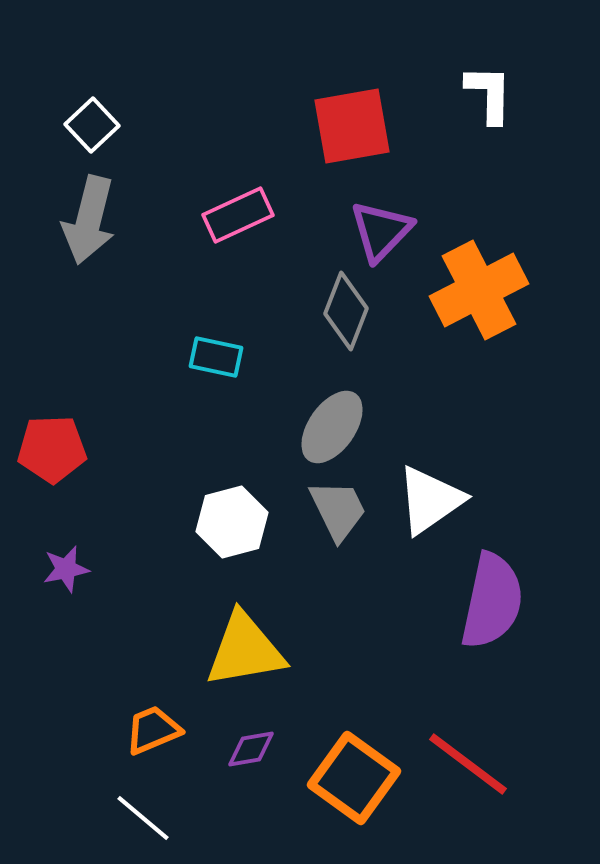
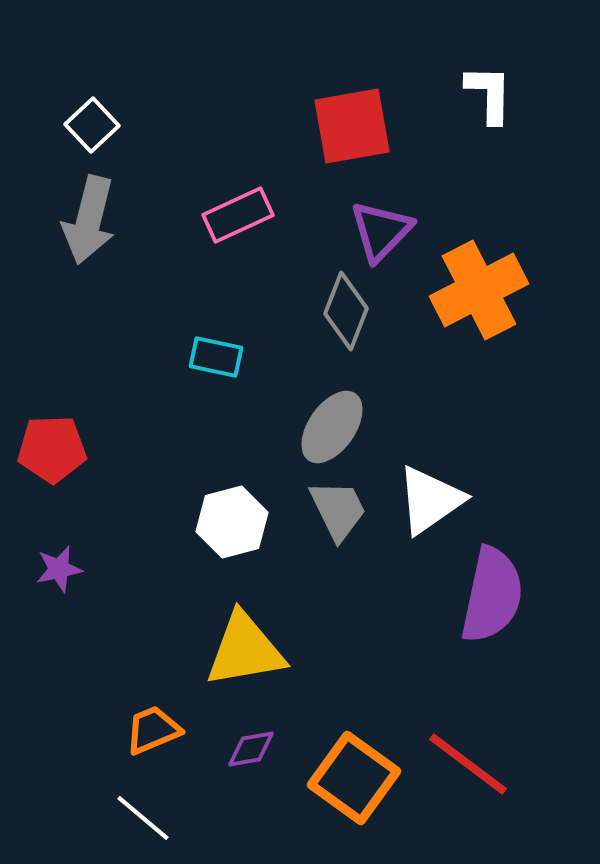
purple star: moved 7 px left
purple semicircle: moved 6 px up
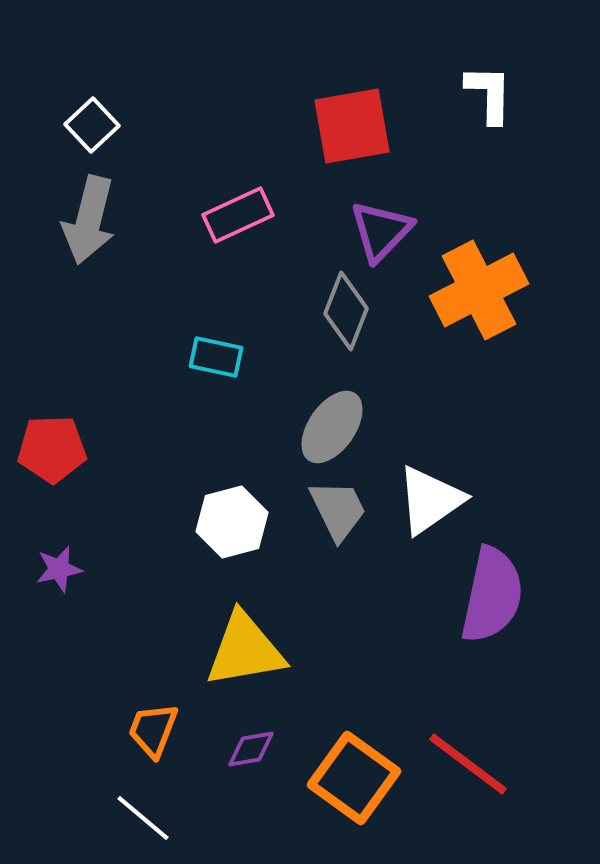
orange trapezoid: rotated 46 degrees counterclockwise
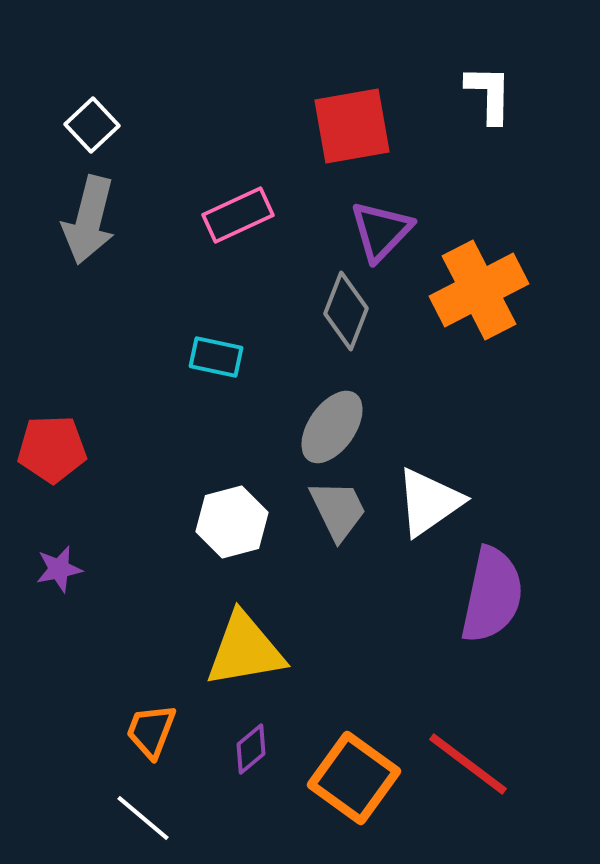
white triangle: moved 1 px left, 2 px down
orange trapezoid: moved 2 px left, 1 px down
purple diamond: rotated 30 degrees counterclockwise
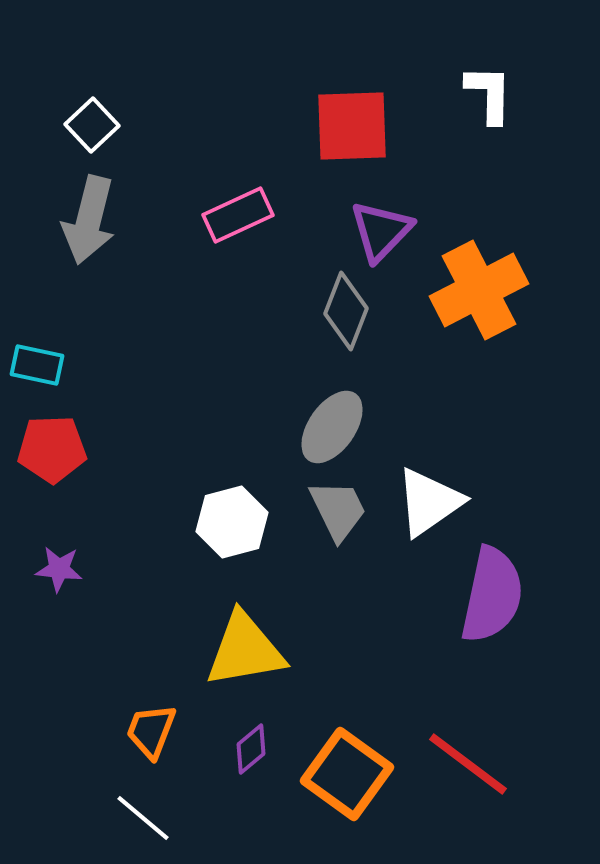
red square: rotated 8 degrees clockwise
cyan rectangle: moved 179 px left, 8 px down
purple star: rotated 18 degrees clockwise
orange square: moved 7 px left, 4 px up
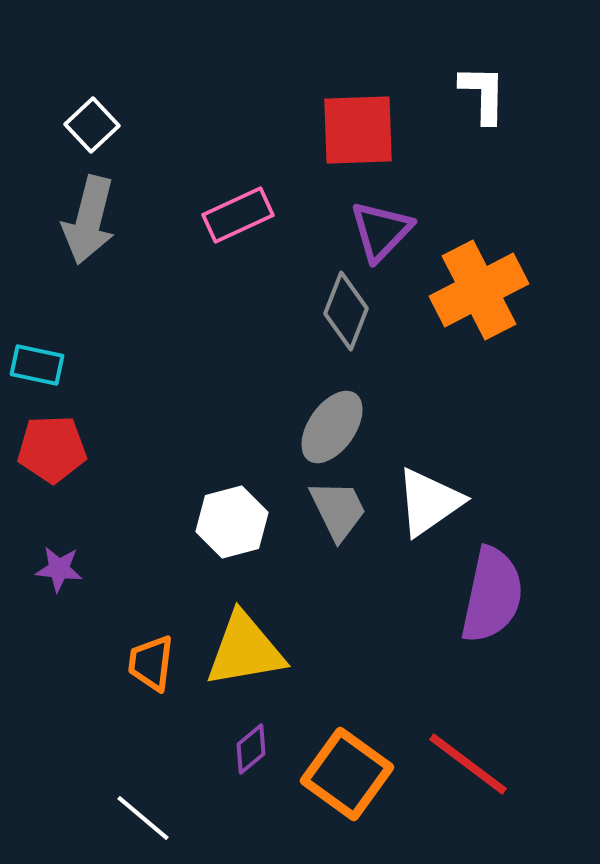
white L-shape: moved 6 px left
red square: moved 6 px right, 4 px down
orange trapezoid: moved 68 px up; rotated 14 degrees counterclockwise
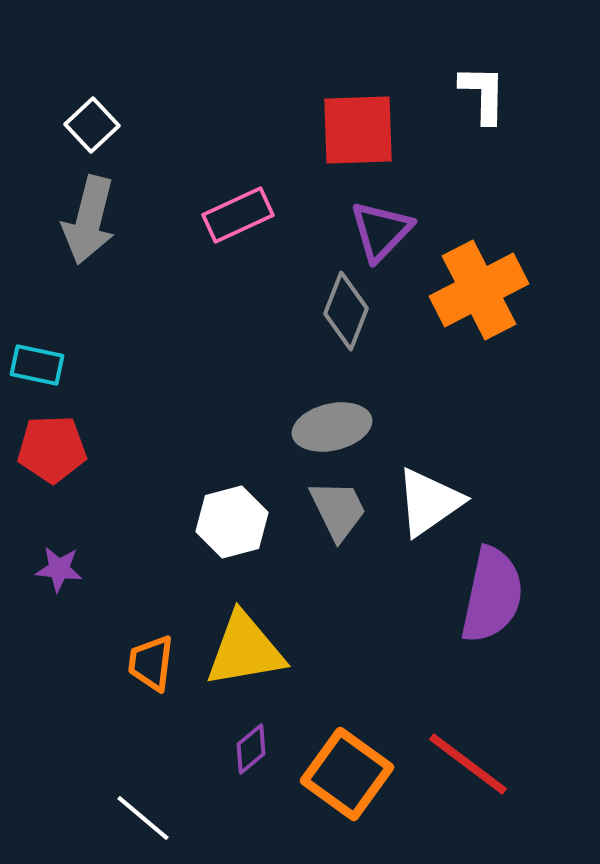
gray ellipse: rotated 42 degrees clockwise
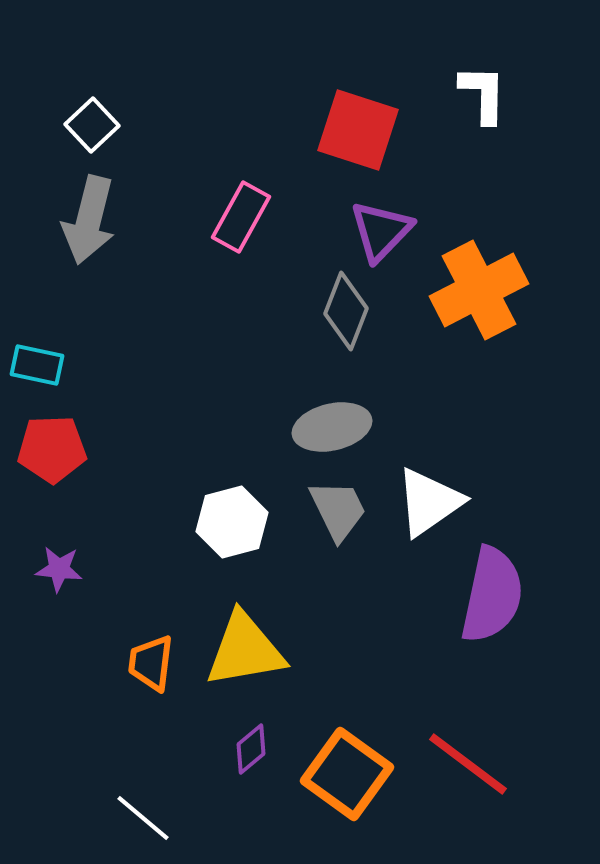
red square: rotated 20 degrees clockwise
pink rectangle: moved 3 px right, 2 px down; rotated 36 degrees counterclockwise
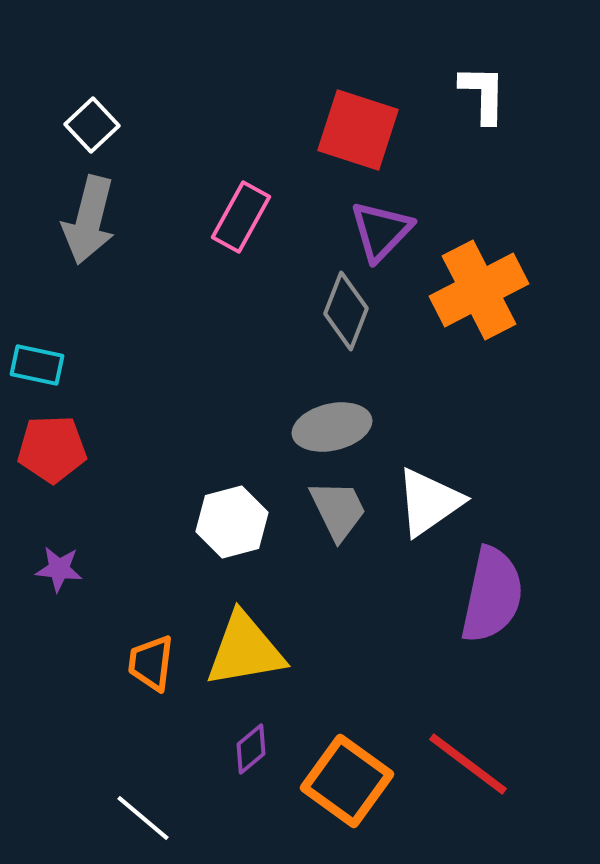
orange square: moved 7 px down
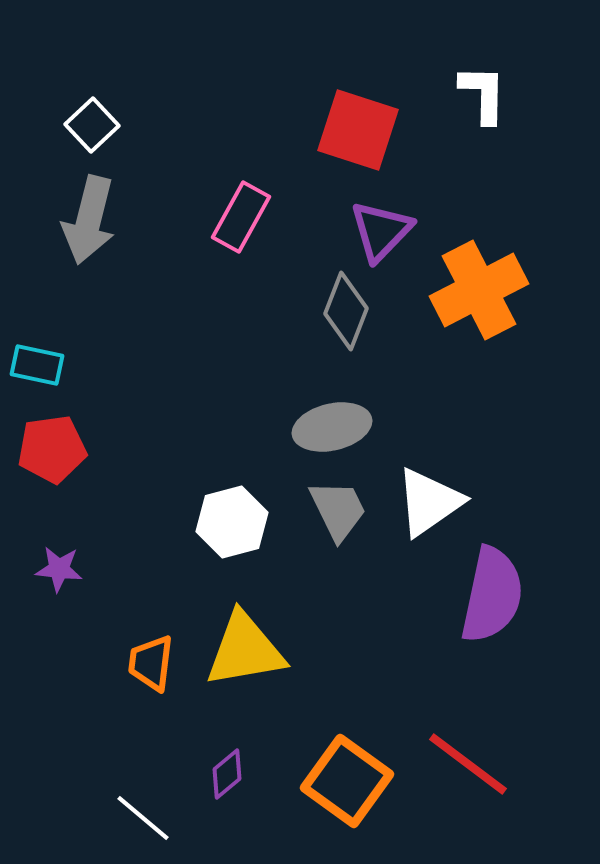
red pentagon: rotated 6 degrees counterclockwise
purple diamond: moved 24 px left, 25 px down
